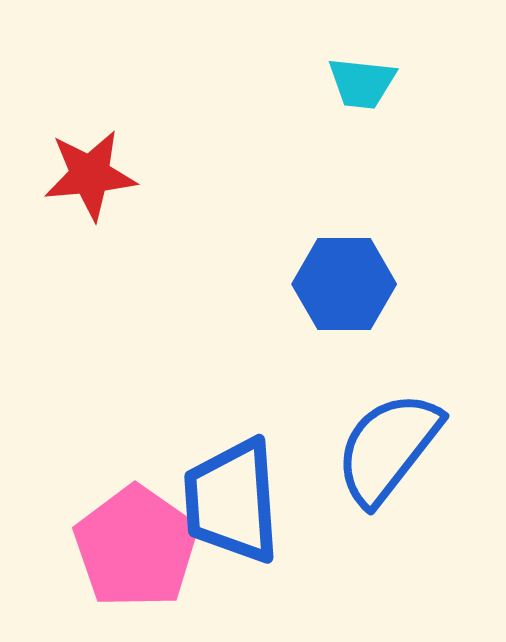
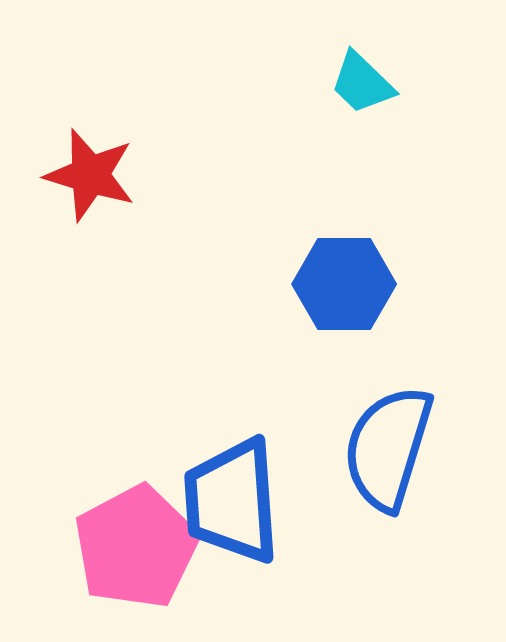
cyan trapezoid: rotated 38 degrees clockwise
red star: rotated 22 degrees clockwise
blue semicircle: rotated 21 degrees counterclockwise
pink pentagon: rotated 9 degrees clockwise
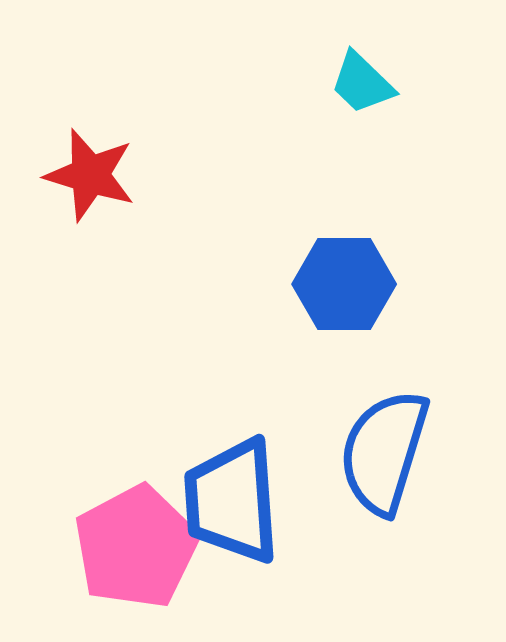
blue semicircle: moved 4 px left, 4 px down
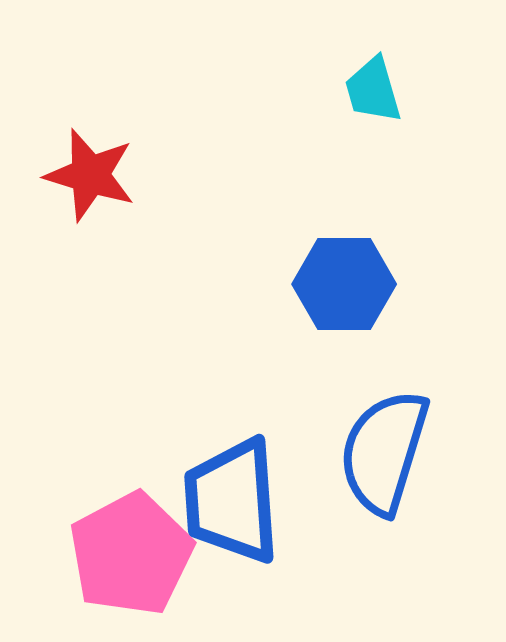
cyan trapezoid: moved 11 px right, 7 px down; rotated 30 degrees clockwise
pink pentagon: moved 5 px left, 7 px down
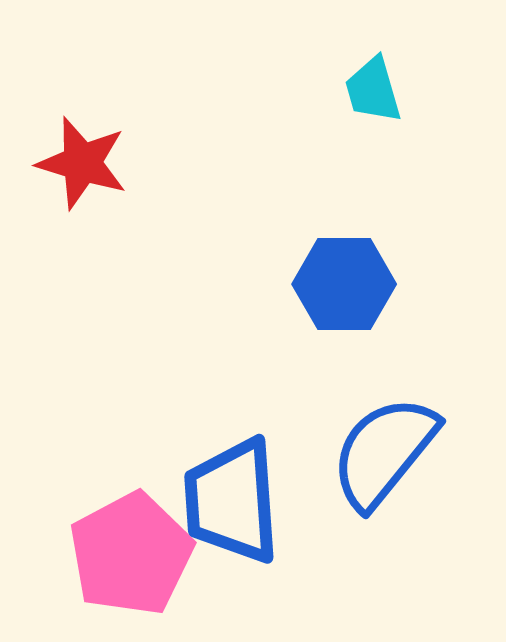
red star: moved 8 px left, 12 px up
blue semicircle: rotated 22 degrees clockwise
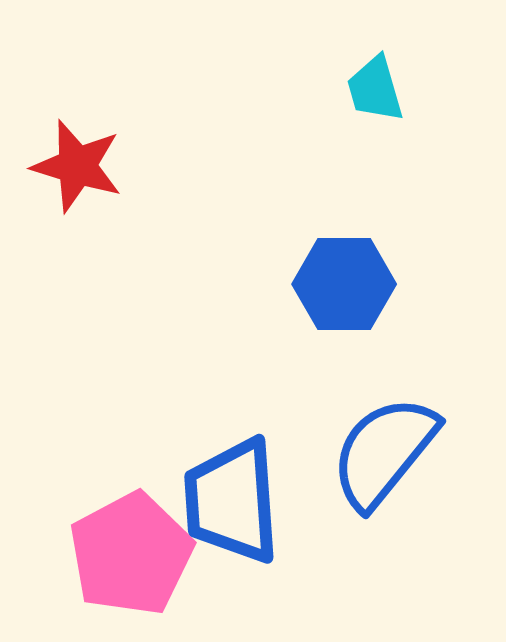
cyan trapezoid: moved 2 px right, 1 px up
red star: moved 5 px left, 3 px down
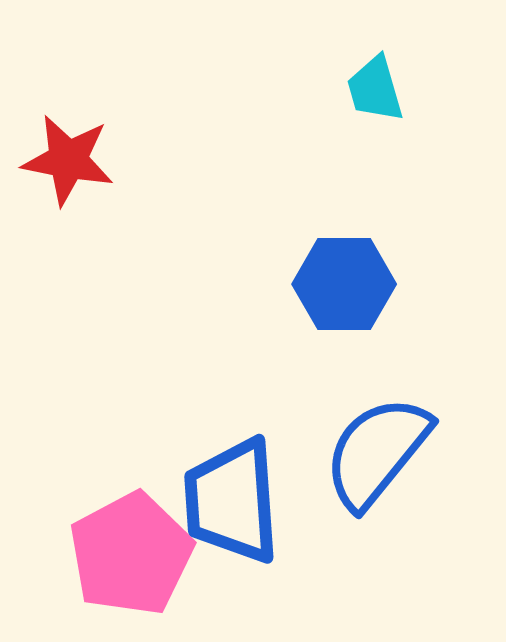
red star: moved 9 px left, 6 px up; rotated 6 degrees counterclockwise
blue semicircle: moved 7 px left
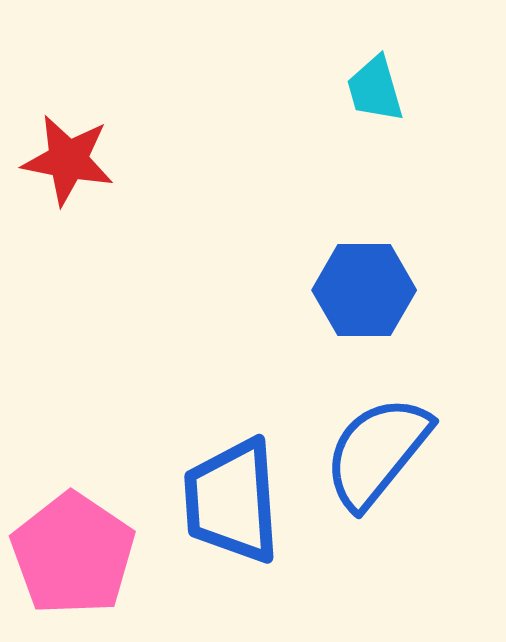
blue hexagon: moved 20 px right, 6 px down
pink pentagon: moved 58 px left; rotated 10 degrees counterclockwise
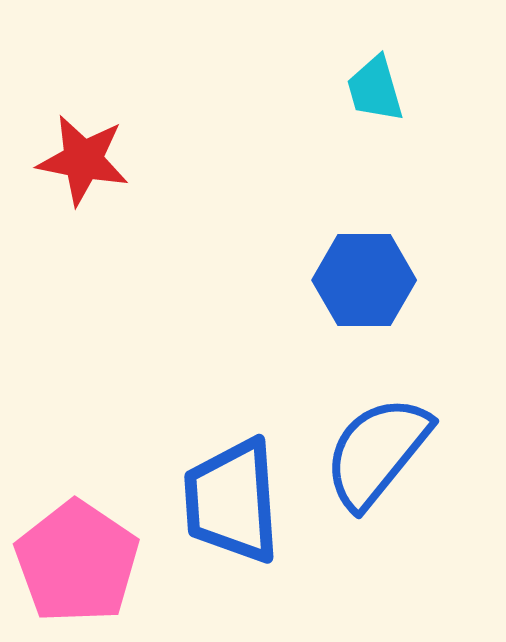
red star: moved 15 px right
blue hexagon: moved 10 px up
pink pentagon: moved 4 px right, 8 px down
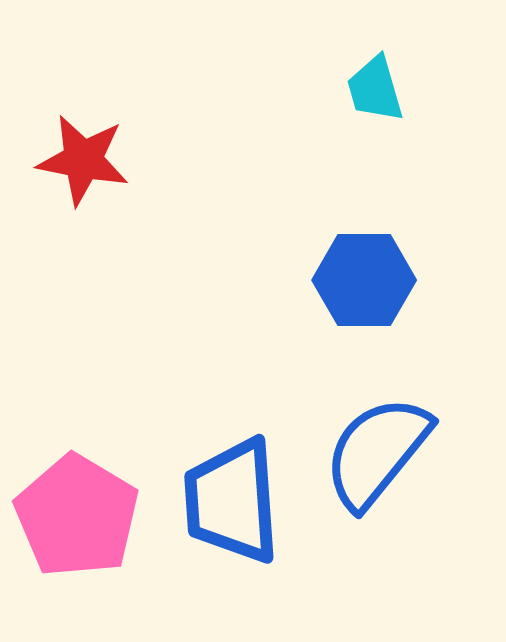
pink pentagon: moved 46 px up; rotated 3 degrees counterclockwise
